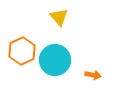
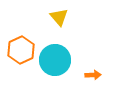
orange hexagon: moved 1 px left, 1 px up
orange arrow: rotated 14 degrees counterclockwise
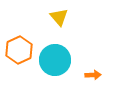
orange hexagon: moved 2 px left
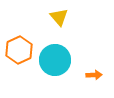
orange arrow: moved 1 px right
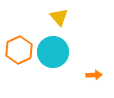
cyan circle: moved 2 px left, 8 px up
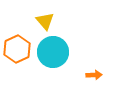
yellow triangle: moved 14 px left, 4 px down
orange hexagon: moved 2 px left, 1 px up
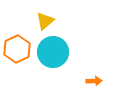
yellow triangle: rotated 30 degrees clockwise
orange arrow: moved 6 px down
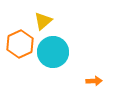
yellow triangle: moved 2 px left
orange hexagon: moved 3 px right, 5 px up
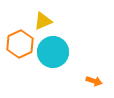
yellow triangle: rotated 18 degrees clockwise
orange arrow: rotated 21 degrees clockwise
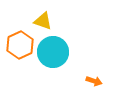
yellow triangle: rotated 42 degrees clockwise
orange hexagon: moved 1 px down
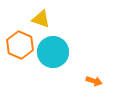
yellow triangle: moved 2 px left, 2 px up
orange hexagon: rotated 12 degrees counterclockwise
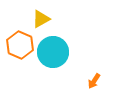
yellow triangle: rotated 48 degrees counterclockwise
orange arrow: rotated 105 degrees clockwise
